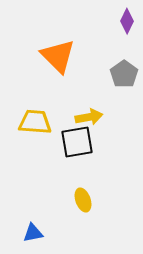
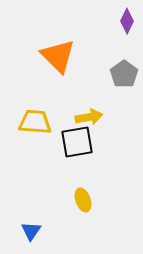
blue triangle: moved 2 px left, 2 px up; rotated 45 degrees counterclockwise
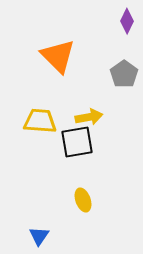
yellow trapezoid: moved 5 px right, 1 px up
blue triangle: moved 8 px right, 5 px down
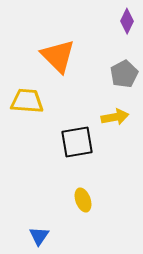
gray pentagon: rotated 8 degrees clockwise
yellow arrow: moved 26 px right
yellow trapezoid: moved 13 px left, 20 px up
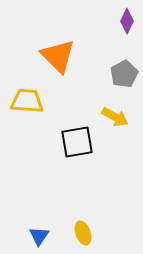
yellow arrow: rotated 40 degrees clockwise
yellow ellipse: moved 33 px down
